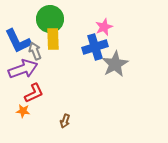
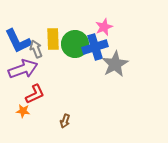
green circle: moved 25 px right, 25 px down
gray arrow: moved 1 px right, 2 px up
red L-shape: moved 1 px right, 1 px down
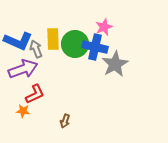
blue L-shape: rotated 40 degrees counterclockwise
blue cross: rotated 30 degrees clockwise
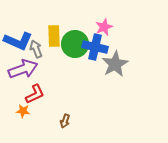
yellow rectangle: moved 1 px right, 3 px up
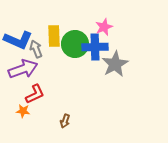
blue L-shape: moved 1 px up
blue cross: rotated 15 degrees counterclockwise
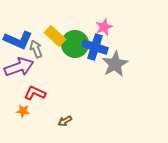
yellow rectangle: moved 1 px right; rotated 45 degrees counterclockwise
blue cross: rotated 20 degrees clockwise
purple arrow: moved 4 px left, 2 px up
red L-shape: moved 1 px up; rotated 130 degrees counterclockwise
brown arrow: rotated 40 degrees clockwise
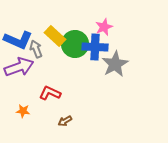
blue cross: rotated 15 degrees counterclockwise
red L-shape: moved 15 px right
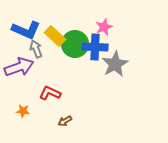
blue L-shape: moved 8 px right, 10 px up
